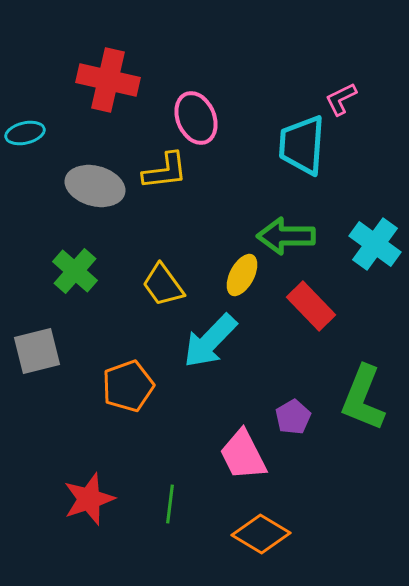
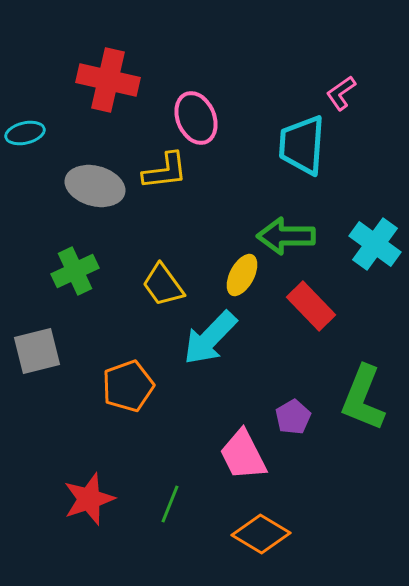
pink L-shape: moved 6 px up; rotated 9 degrees counterclockwise
green cross: rotated 24 degrees clockwise
cyan arrow: moved 3 px up
green line: rotated 15 degrees clockwise
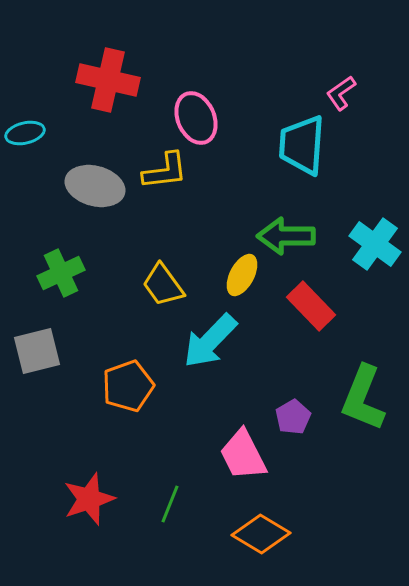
green cross: moved 14 px left, 2 px down
cyan arrow: moved 3 px down
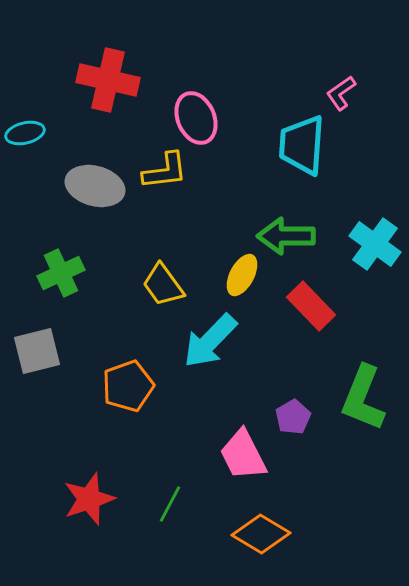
green line: rotated 6 degrees clockwise
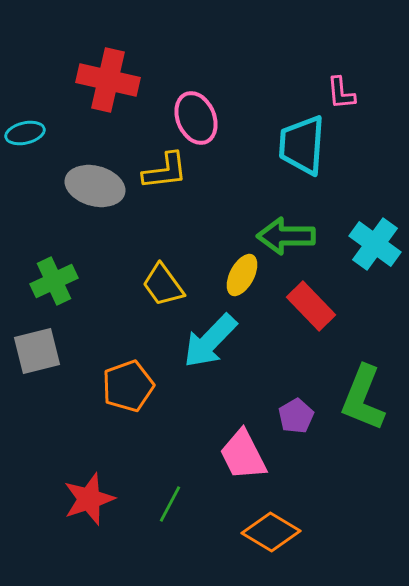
pink L-shape: rotated 60 degrees counterclockwise
green cross: moved 7 px left, 8 px down
purple pentagon: moved 3 px right, 1 px up
orange diamond: moved 10 px right, 2 px up
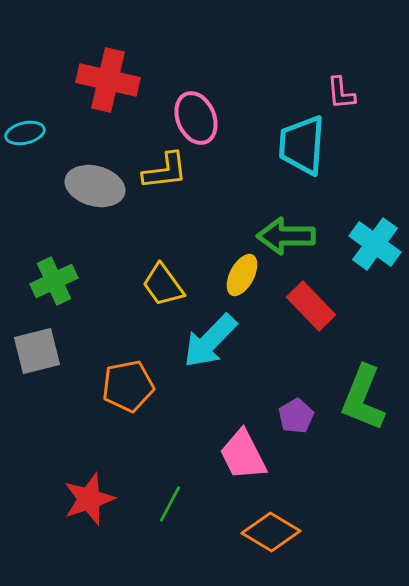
orange pentagon: rotated 9 degrees clockwise
